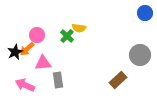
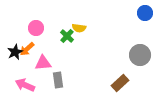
pink circle: moved 1 px left, 7 px up
brown rectangle: moved 2 px right, 3 px down
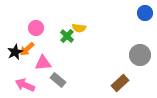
gray rectangle: rotated 42 degrees counterclockwise
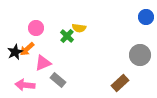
blue circle: moved 1 px right, 4 px down
pink triangle: rotated 18 degrees counterclockwise
pink arrow: rotated 18 degrees counterclockwise
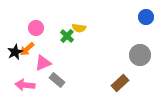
gray rectangle: moved 1 px left
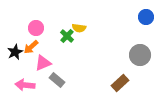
orange arrow: moved 4 px right, 2 px up
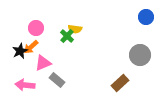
yellow semicircle: moved 4 px left, 1 px down
black star: moved 5 px right, 1 px up
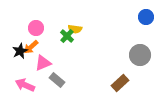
pink arrow: rotated 18 degrees clockwise
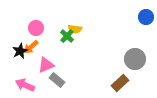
gray circle: moved 5 px left, 4 px down
pink triangle: moved 3 px right, 2 px down
